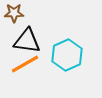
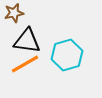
brown star: rotated 12 degrees counterclockwise
cyan hexagon: rotated 8 degrees clockwise
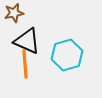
black triangle: rotated 16 degrees clockwise
orange line: rotated 64 degrees counterclockwise
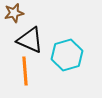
black triangle: moved 3 px right, 1 px up
orange line: moved 7 px down
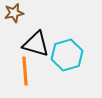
black triangle: moved 6 px right, 4 px down; rotated 8 degrees counterclockwise
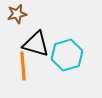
brown star: moved 3 px right, 1 px down
orange line: moved 2 px left, 5 px up
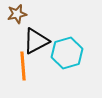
black triangle: moved 3 px up; rotated 44 degrees counterclockwise
cyan hexagon: moved 2 px up
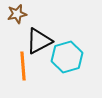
black triangle: moved 3 px right
cyan hexagon: moved 4 px down
